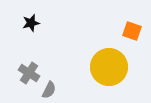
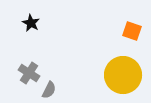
black star: rotated 30 degrees counterclockwise
yellow circle: moved 14 px right, 8 px down
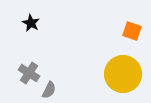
yellow circle: moved 1 px up
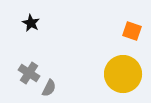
gray semicircle: moved 2 px up
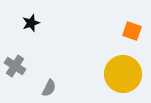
black star: rotated 24 degrees clockwise
gray cross: moved 14 px left, 7 px up
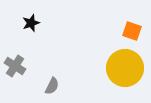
yellow circle: moved 2 px right, 6 px up
gray semicircle: moved 3 px right, 2 px up
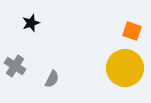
gray semicircle: moved 7 px up
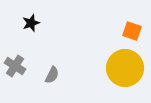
gray semicircle: moved 4 px up
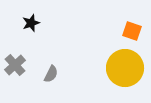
gray cross: moved 1 px up; rotated 15 degrees clockwise
gray semicircle: moved 1 px left, 1 px up
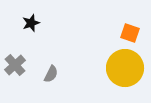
orange square: moved 2 px left, 2 px down
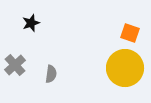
gray semicircle: rotated 18 degrees counterclockwise
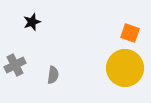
black star: moved 1 px right, 1 px up
gray cross: rotated 15 degrees clockwise
gray semicircle: moved 2 px right, 1 px down
